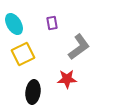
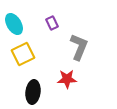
purple rectangle: rotated 16 degrees counterclockwise
gray L-shape: rotated 32 degrees counterclockwise
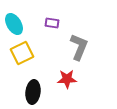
purple rectangle: rotated 56 degrees counterclockwise
yellow square: moved 1 px left, 1 px up
